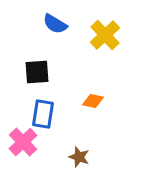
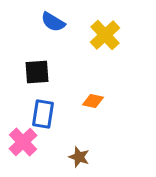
blue semicircle: moved 2 px left, 2 px up
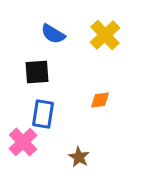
blue semicircle: moved 12 px down
orange diamond: moved 7 px right, 1 px up; rotated 20 degrees counterclockwise
brown star: rotated 10 degrees clockwise
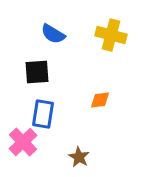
yellow cross: moved 6 px right; rotated 32 degrees counterclockwise
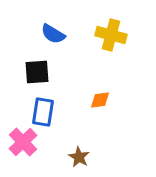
blue rectangle: moved 2 px up
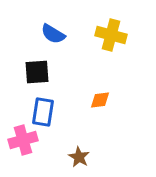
pink cross: moved 2 px up; rotated 28 degrees clockwise
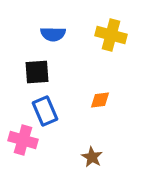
blue semicircle: rotated 30 degrees counterclockwise
blue rectangle: moved 2 px right, 1 px up; rotated 32 degrees counterclockwise
pink cross: rotated 32 degrees clockwise
brown star: moved 13 px right
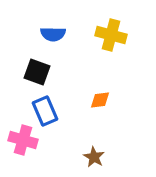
black square: rotated 24 degrees clockwise
brown star: moved 2 px right
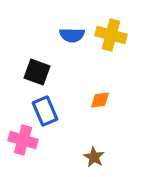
blue semicircle: moved 19 px right, 1 px down
